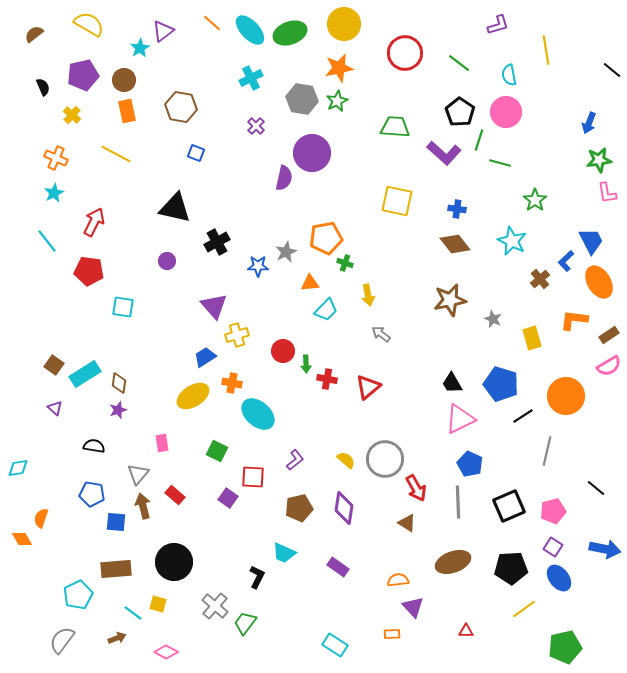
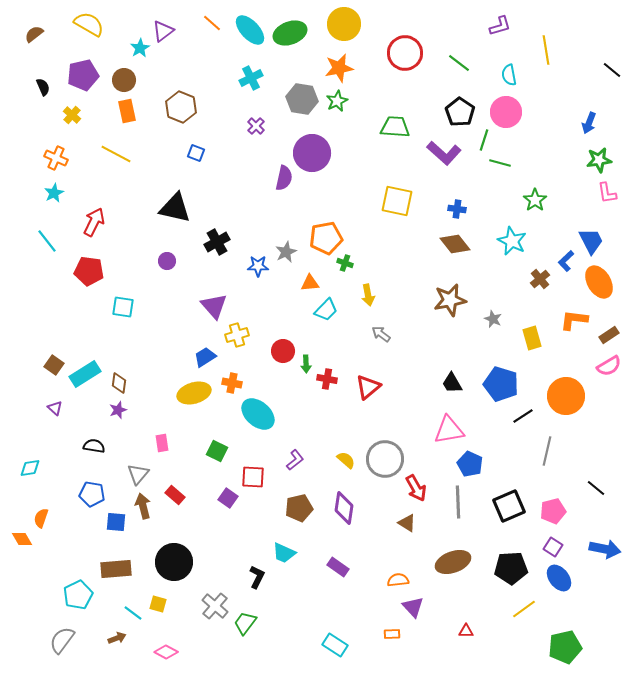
purple L-shape at (498, 25): moved 2 px right, 1 px down
brown hexagon at (181, 107): rotated 12 degrees clockwise
green line at (479, 140): moved 5 px right
yellow ellipse at (193, 396): moved 1 px right, 3 px up; rotated 16 degrees clockwise
pink triangle at (460, 419): moved 11 px left, 11 px down; rotated 16 degrees clockwise
cyan diamond at (18, 468): moved 12 px right
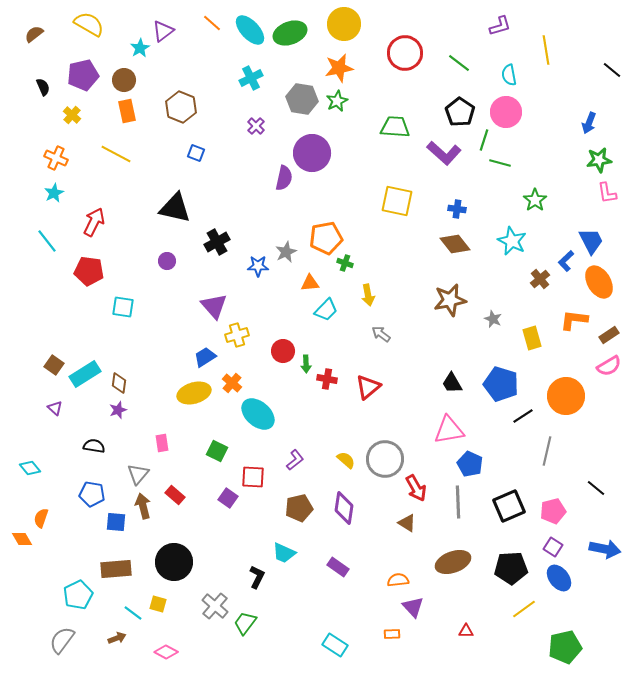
orange cross at (232, 383): rotated 30 degrees clockwise
cyan diamond at (30, 468): rotated 60 degrees clockwise
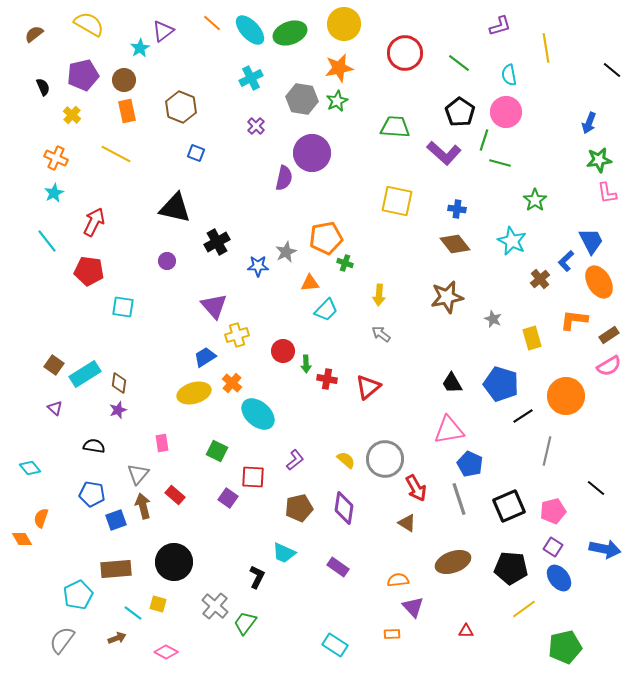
yellow line at (546, 50): moved 2 px up
yellow arrow at (368, 295): moved 11 px right; rotated 15 degrees clockwise
brown star at (450, 300): moved 3 px left, 3 px up
gray line at (458, 502): moved 1 px right, 3 px up; rotated 16 degrees counterclockwise
blue square at (116, 522): moved 2 px up; rotated 25 degrees counterclockwise
black pentagon at (511, 568): rotated 8 degrees clockwise
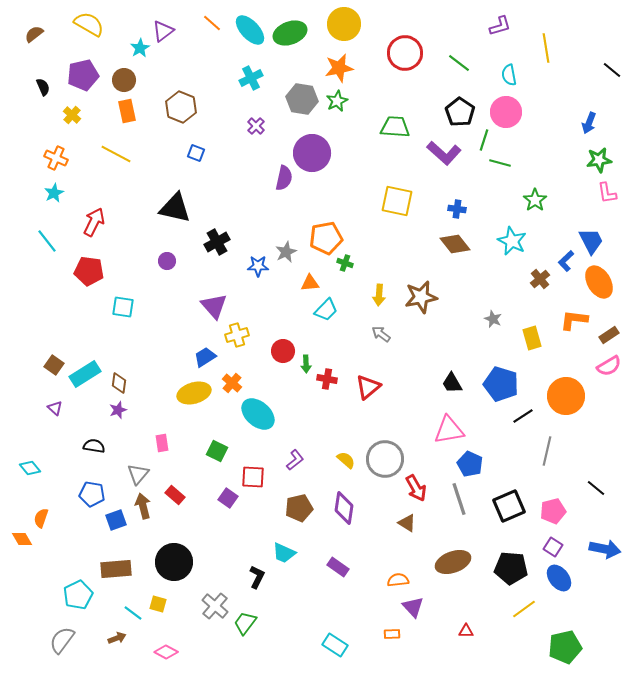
brown star at (447, 297): moved 26 px left
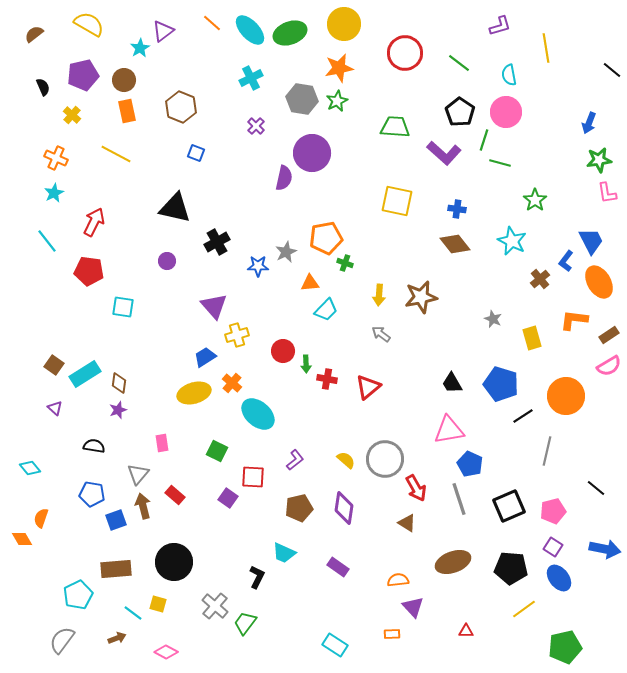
blue L-shape at (566, 261): rotated 10 degrees counterclockwise
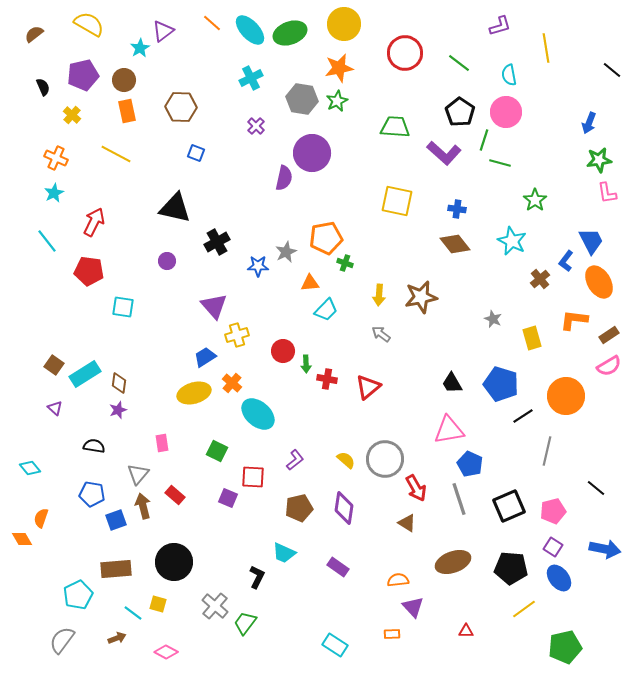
brown hexagon at (181, 107): rotated 20 degrees counterclockwise
purple square at (228, 498): rotated 12 degrees counterclockwise
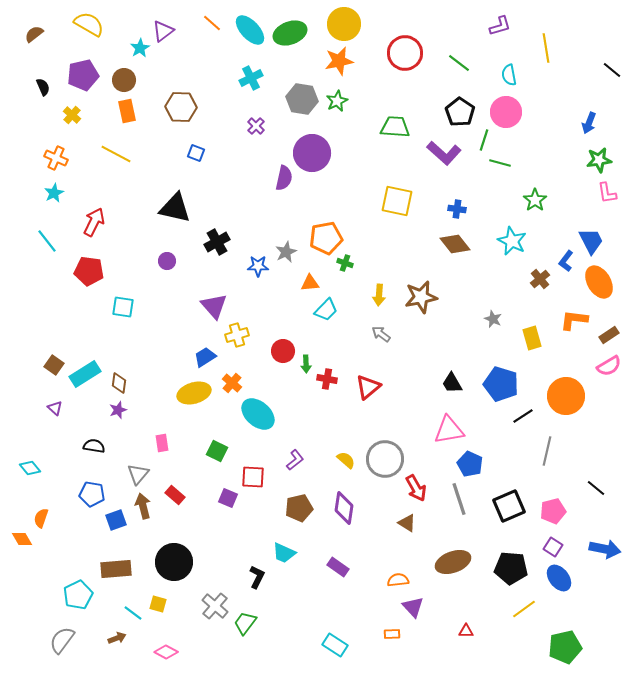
orange star at (339, 68): moved 7 px up
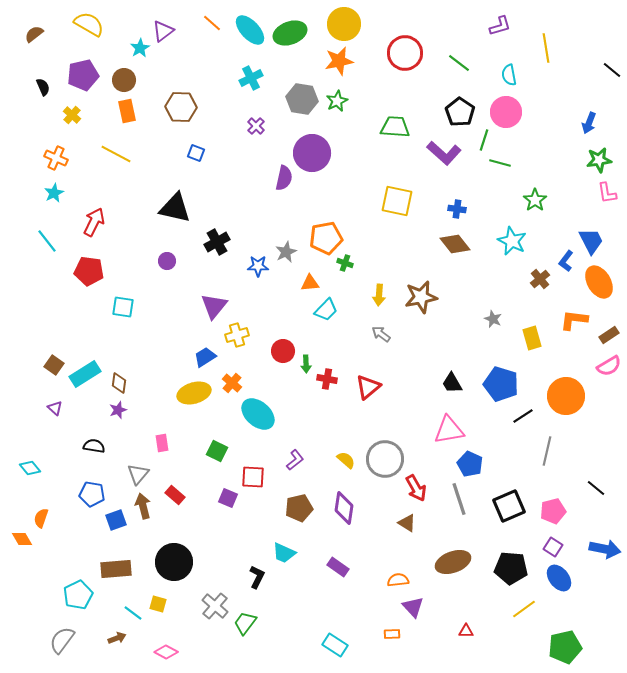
purple triangle at (214, 306): rotated 20 degrees clockwise
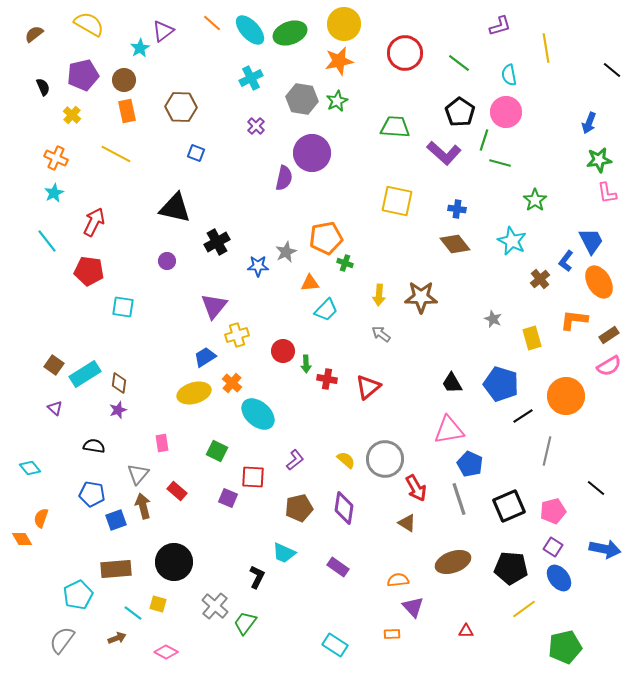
brown star at (421, 297): rotated 12 degrees clockwise
red rectangle at (175, 495): moved 2 px right, 4 px up
